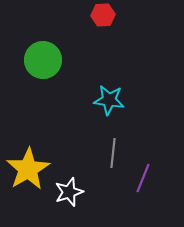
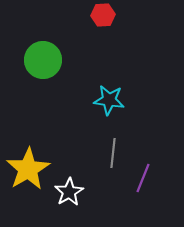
white star: rotated 12 degrees counterclockwise
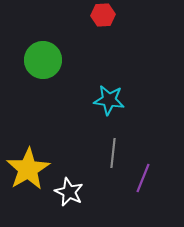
white star: rotated 16 degrees counterclockwise
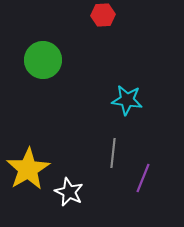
cyan star: moved 18 px right
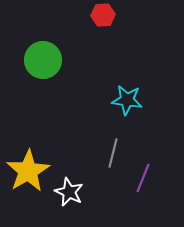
gray line: rotated 8 degrees clockwise
yellow star: moved 2 px down
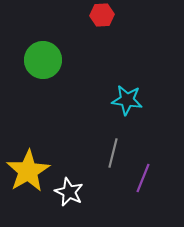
red hexagon: moved 1 px left
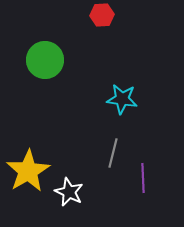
green circle: moved 2 px right
cyan star: moved 5 px left, 1 px up
purple line: rotated 24 degrees counterclockwise
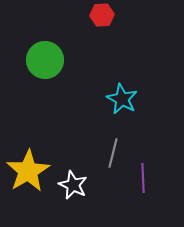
cyan star: rotated 20 degrees clockwise
white star: moved 4 px right, 7 px up
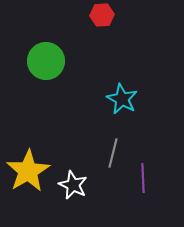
green circle: moved 1 px right, 1 px down
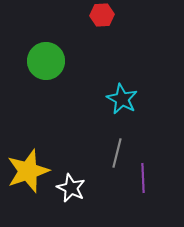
gray line: moved 4 px right
yellow star: rotated 12 degrees clockwise
white star: moved 2 px left, 3 px down
